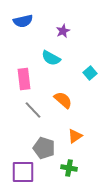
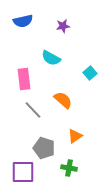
purple star: moved 5 px up; rotated 16 degrees clockwise
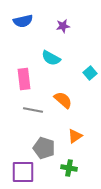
gray line: rotated 36 degrees counterclockwise
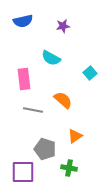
gray pentagon: moved 1 px right, 1 px down
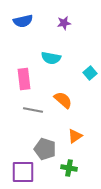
purple star: moved 1 px right, 3 px up
cyan semicircle: rotated 18 degrees counterclockwise
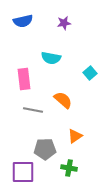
gray pentagon: rotated 20 degrees counterclockwise
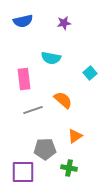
gray line: rotated 30 degrees counterclockwise
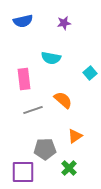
green cross: rotated 35 degrees clockwise
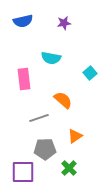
gray line: moved 6 px right, 8 px down
